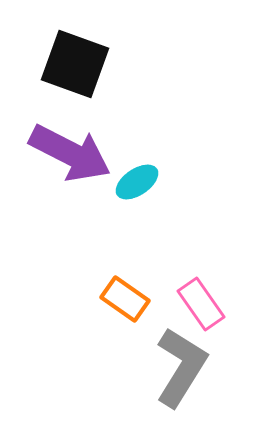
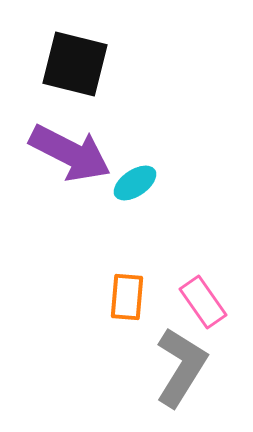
black square: rotated 6 degrees counterclockwise
cyan ellipse: moved 2 px left, 1 px down
orange rectangle: moved 2 px right, 2 px up; rotated 60 degrees clockwise
pink rectangle: moved 2 px right, 2 px up
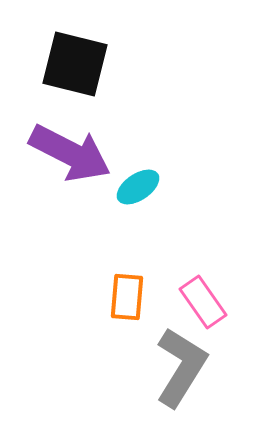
cyan ellipse: moved 3 px right, 4 px down
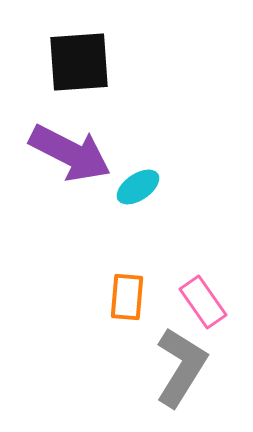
black square: moved 4 px right, 2 px up; rotated 18 degrees counterclockwise
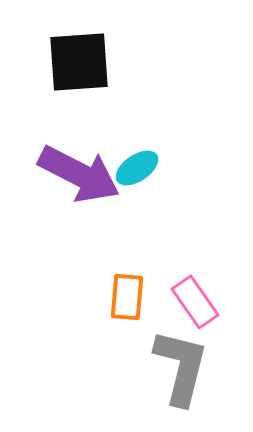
purple arrow: moved 9 px right, 21 px down
cyan ellipse: moved 1 px left, 19 px up
pink rectangle: moved 8 px left
gray L-shape: rotated 18 degrees counterclockwise
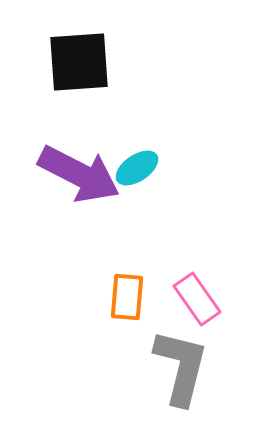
pink rectangle: moved 2 px right, 3 px up
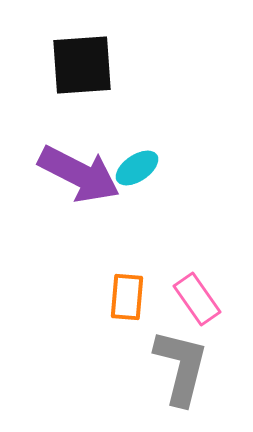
black square: moved 3 px right, 3 px down
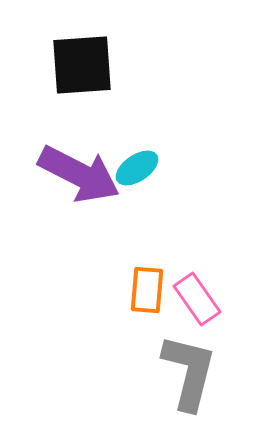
orange rectangle: moved 20 px right, 7 px up
gray L-shape: moved 8 px right, 5 px down
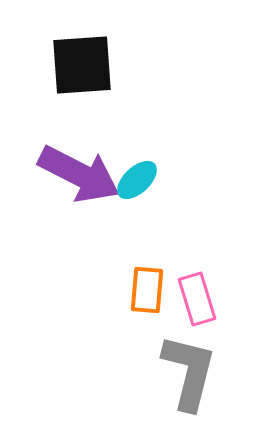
cyan ellipse: moved 12 px down; rotated 9 degrees counterclockwise
pink rectangle: rotated 18 degrees clockwise
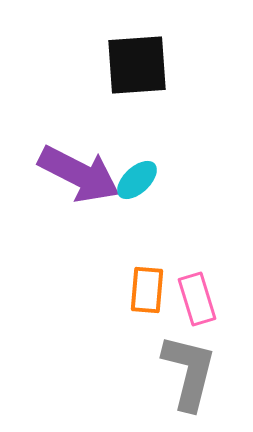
black square: moved 55 px right
